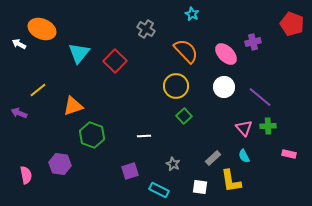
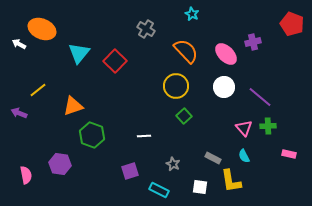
gray rectangle: rotated 70 degrees clockwise
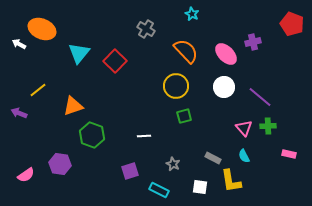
green square: rotated 28 degrees clockwise
pink semicircle: rotated 66 degrees clockwise
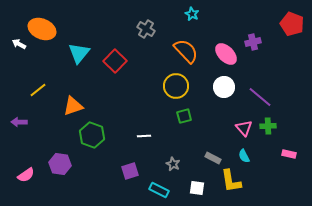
purple arrow: moved 9 px down; rotated 21 degrees counterclockwise
white square: moved 3 px left, 1 px down
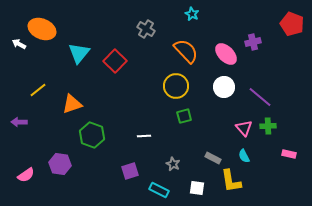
orange triangle: moved 1 px left, 2 px up
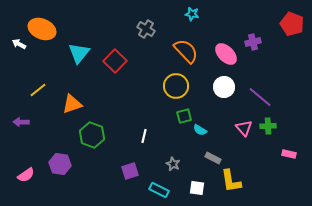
cyan star: rotated 16 degrees counterclockwise
purple arrow: moved 2 px right
white line: rotated 72 degrees counterclockwise
cyan semicircle: moved 44 px left, 26 px up; rotated 32 degrees counterclockwise
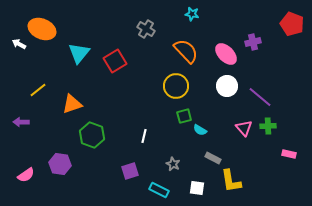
red square: rotated 15 degrees clockwise
white circle: moved 3 px right, 1 px up
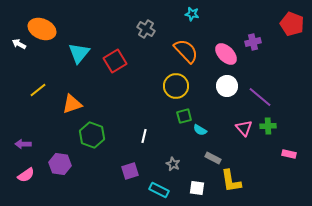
purple arrow: moved 2 px right, 22 px down
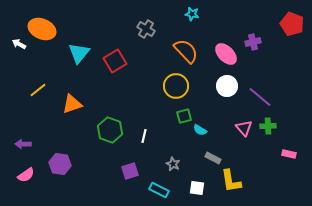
green hexagon: moved 18 px right, 5 px up
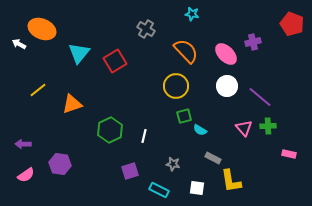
green hexagon: rotated 15 degrees clockwise
gray star: rotated 16 degrees counterclockwise
